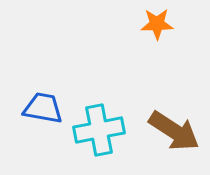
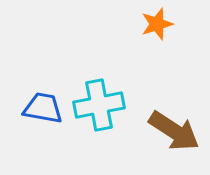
orange star: rotated 16 degrees counterclockwise
cyan cross: moved 25 px up
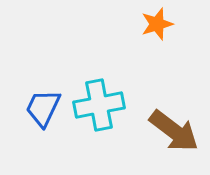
blue trapezoid: rotated 75 degrees counterclockwise
brown arrow: rotated 4 degrees clockwise
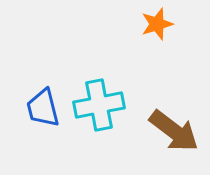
blue trapezoid: rotated 39 degrees counterclockwise
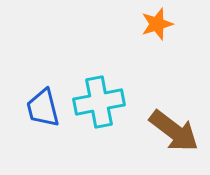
cyan cross: moved 3 px up
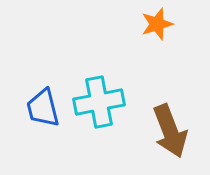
brown arrow: moved 4 px left; rotated 32 degrees clockwise
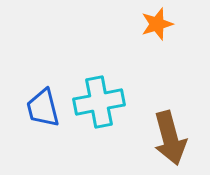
brown arrow: moved 7 px down; rotated 6 degrees clockwise
